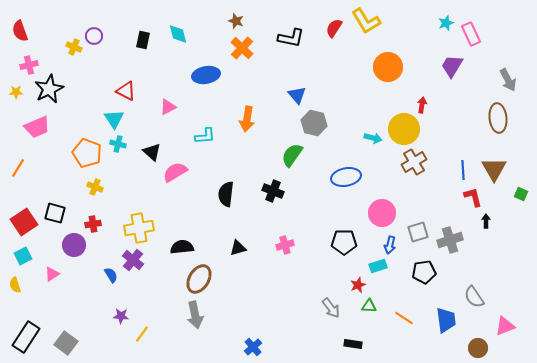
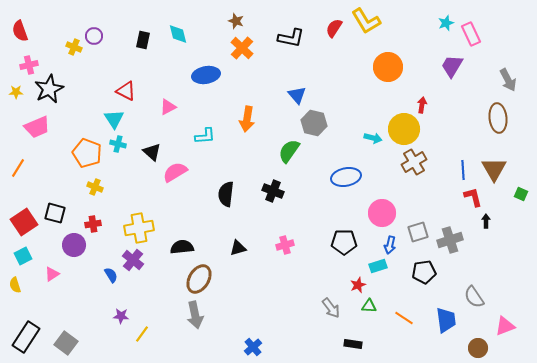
green semicircle at (292, 155): moved 3 px left, 4 px up
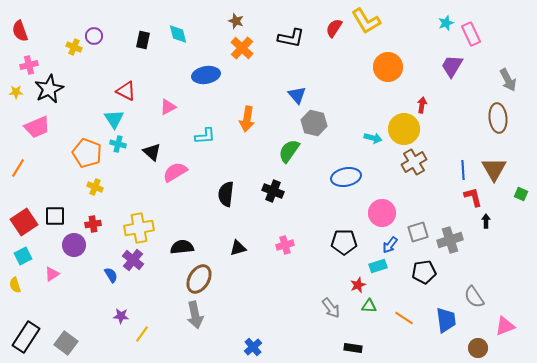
black square at (55, 213): moved 3 px down; rotated 15 degrees counterclockwise
blue arrow at (390, 245): rotated 24 degrees clockwise
black rectangle at (353, 344): moved 4 px down
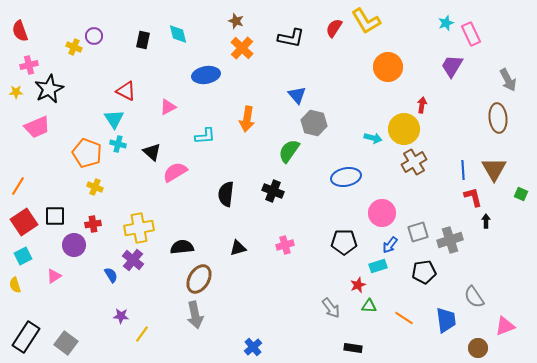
orange line at (18, 168): moved 18 px down
pink triangle at (52, 274): moved 2 px right, 2 px down
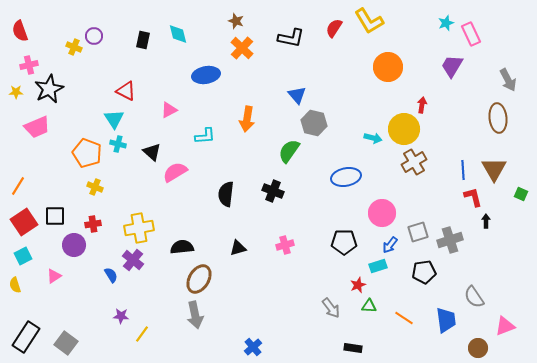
yellow L-shape at (366, 21): moved 3 px right
pink triangle at (168, 107): moved 1 px right, 3 px down
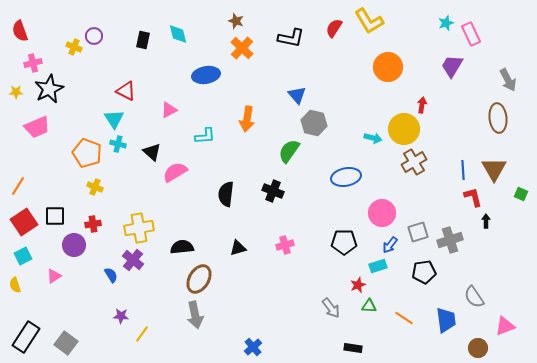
pink cross at (29, 65): moved 4 px right, 2 px up
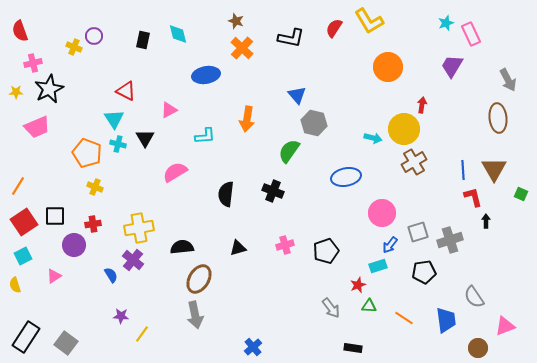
black triangle at (152, 152): moved 7 px left, 14 px up; rotated 18 degrees clockwise
black pentagon at (344, 242): moved 18 px left, 9 px down; rotated 20 degrees counterclockwise
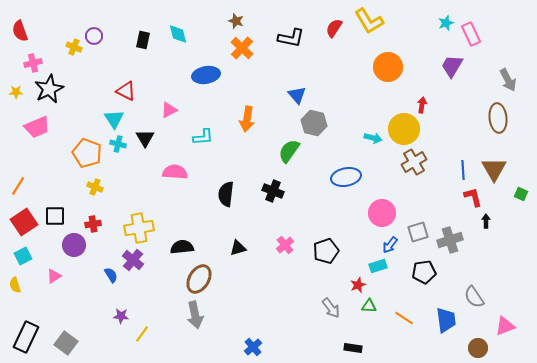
cyan L-shape at (205, 136): moved 2 px left, 1 px down
pink semicircle at (175, 172): rotated 35 degrees clockwise
pink cross at (285, 245): rotated 24 degrees counterclockwise
black rectangle at (26, 337): rotated 8 degrees counterclockwise
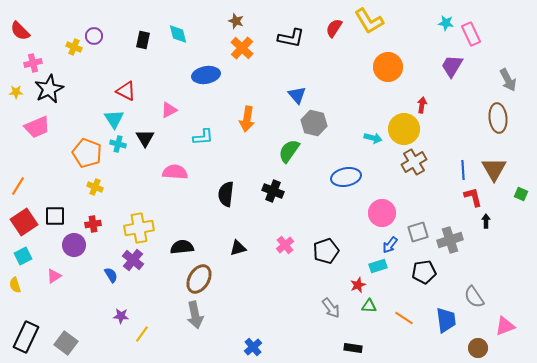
cyan star at (446, 23): rotated 28 degrees clockwise
red semicircle at (20, 31): rotated 25 degrees counterclockwise
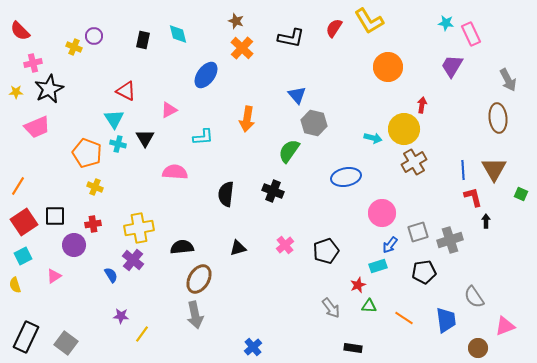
blue ellipse at (206, 75): rotated 44 degrees counterclockwise
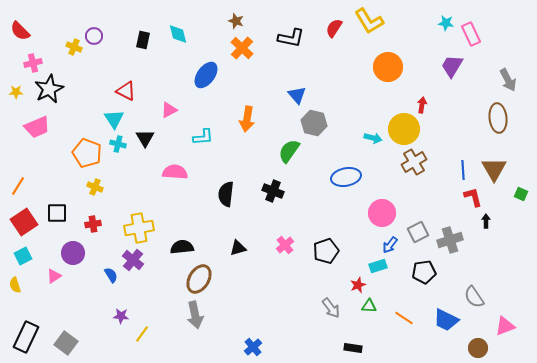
black square at (55, 216): moved 2 px right, 3 px up
gray square at (418, 232): rotated 10 degrees counterclockwise
purple circle at (74, 245): moved 1 px left, 8 px down
blue trapezoid at (446, 320): rotated 124 degrees clockwise
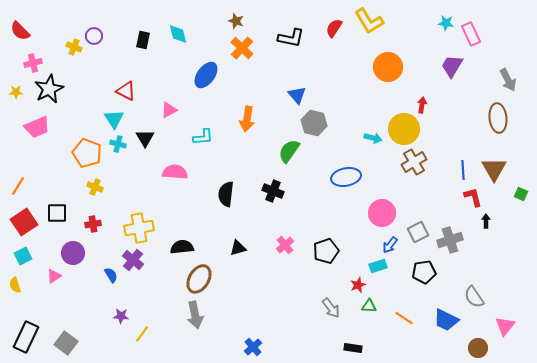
pink triangle at (505, 326): rotated 30 degrees counterclockwise
